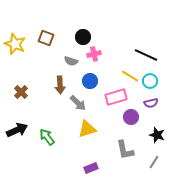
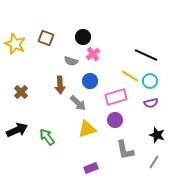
pink cross: moved 1 px left; rotated 24 degrees counterclockwise
purple circle: moved 16 px left, 3 px down
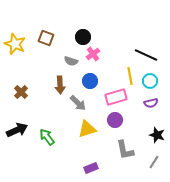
yellow line: rotated 48 degrees clockwise
